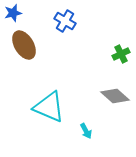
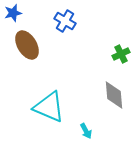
brown ellipse: moved 3 px right
gray diamond: moved 1 px left, 1 px up; rotated 44 degrees clockwise
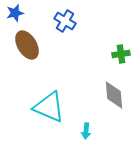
blue star: moved 2 px right
green cross: rotated 18 degrees clockwise
cyan arrow: rotated 35 degrees clockwise
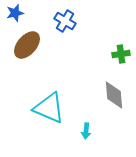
brown ellipse: rotated 72 degrees clockwise
cyan triangle: moved 1 px down
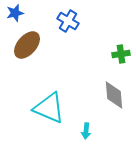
blue cross: moved 3 px right
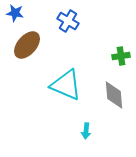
blue star: rotated 24 degrees clockwise
green cross: moved 2 px down
cyan triangle: moved 17 px right, 23 px up
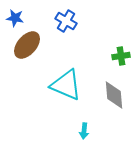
blue star: moved 5 px down
blue cross: moved 2 px left
cyan arrow: moved 2 px left
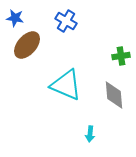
cyan arrow: moved 6 px right, 3 px down
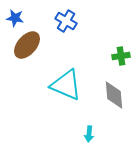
cyan arrow: moved 1 px left
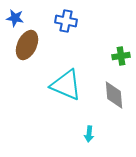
blue cross: rotated 20 degrees counterclockwise
brown ellipse: rotated 16 degrees counterclockwise
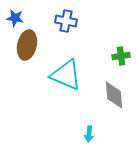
brown ellipse: rotated 12 degrees counterclockwise
cyan triangle: moved 10 px up
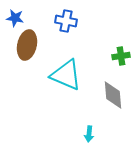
gray diamond: moved 1 px left
